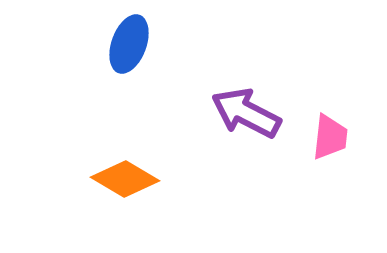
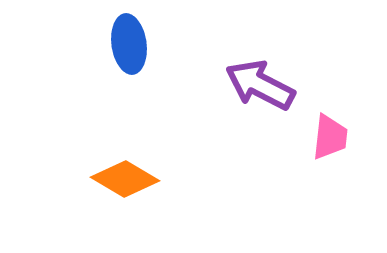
blue ellipse: rotated 28 degrees counterclockwise
purple arrow: moved 14 px right, 28 px up
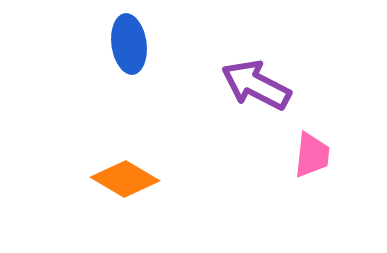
purple arrow: moved 4 px left
pink trapezoid: moved 18 px left, 18 px down
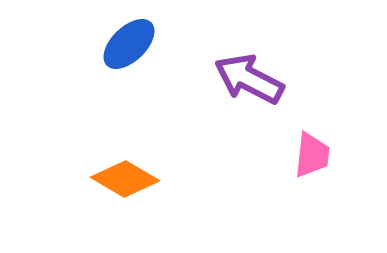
blue ellipse: rotated 54 degrees clockwise
purple arrow: moved 7 px left, 6 px up
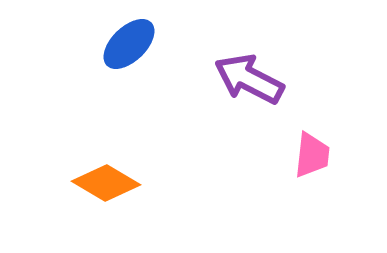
orange diamond: moved 19 px left, 4 px down
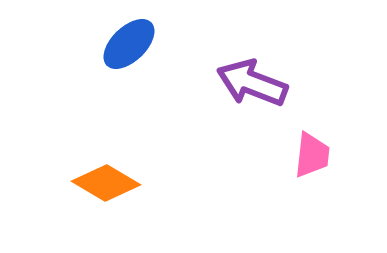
purple arrow: moved 3 px right, 4 px down; rotated 6 degrees counterclockwise
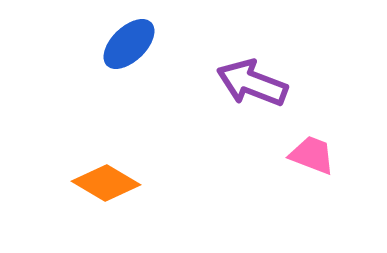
pink trapezoid: rotated 75 degrees counterclockwise
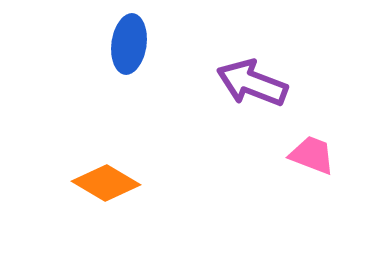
blue ellipse: rotated 38 degrees counterclockwise
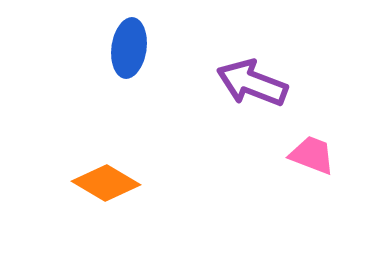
blue ellipse: moved 4 px down
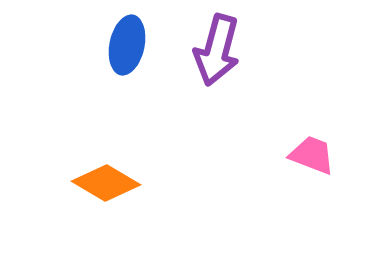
blue ellipse: moved 2 px left, 3 px up; rotated 4 degrees clockwise
purple arrow: moved 35 px left, 33 px up; rotated 96 degrees counterclockwise
